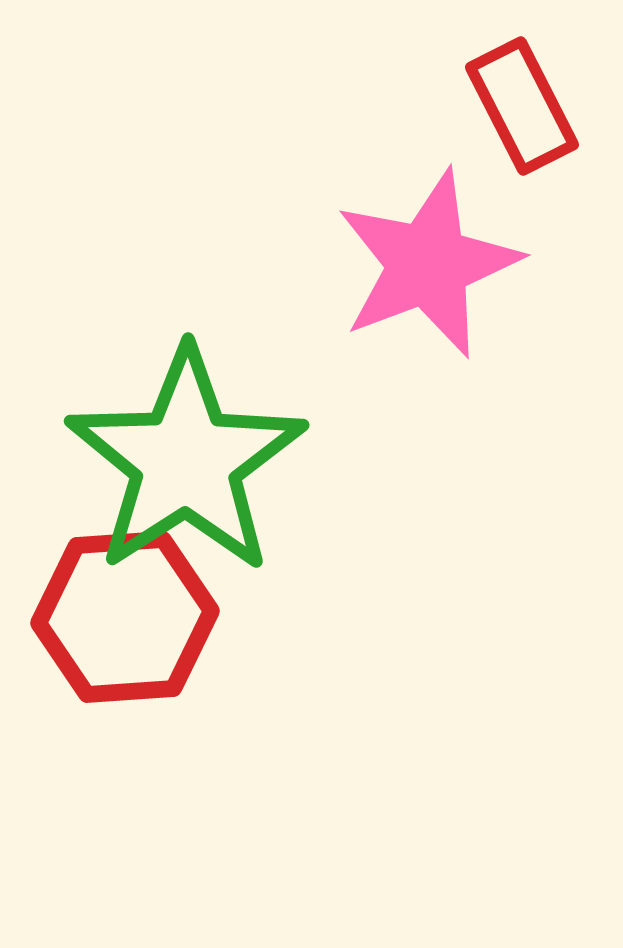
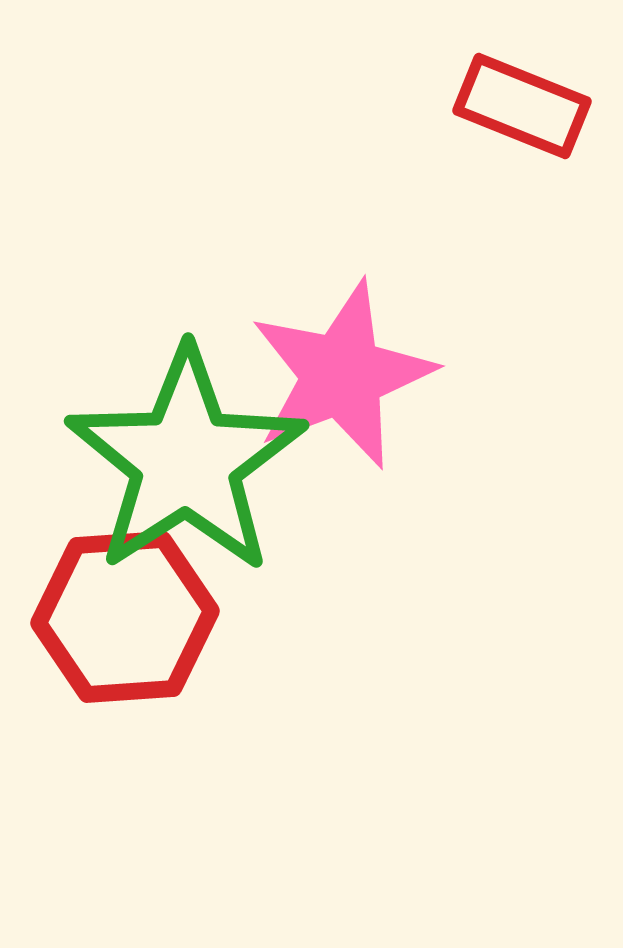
red rectangle: rotated 41 degrees counterclockwise
pink star: moved 86 px left, 111 px down
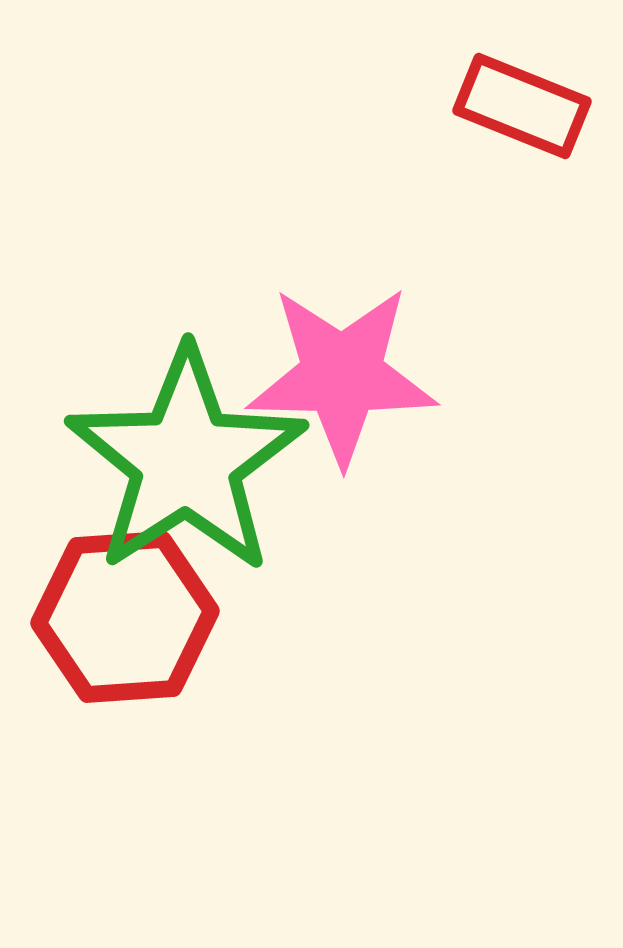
pink star: rotated 22 degrees clockwise
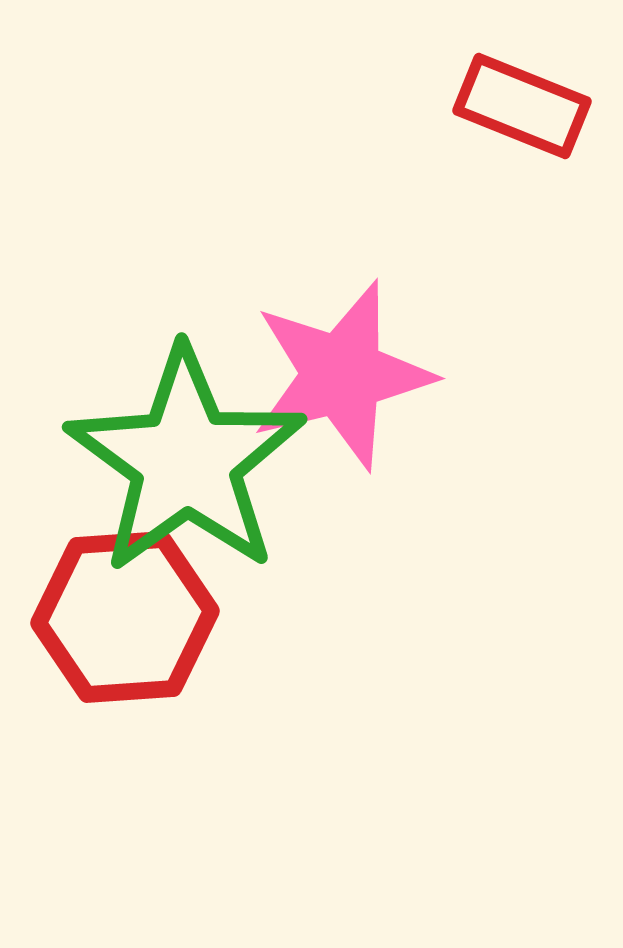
pink star: rotated 15 degrees counterclockwise
green star: rotated 3 degrees counterclockwise
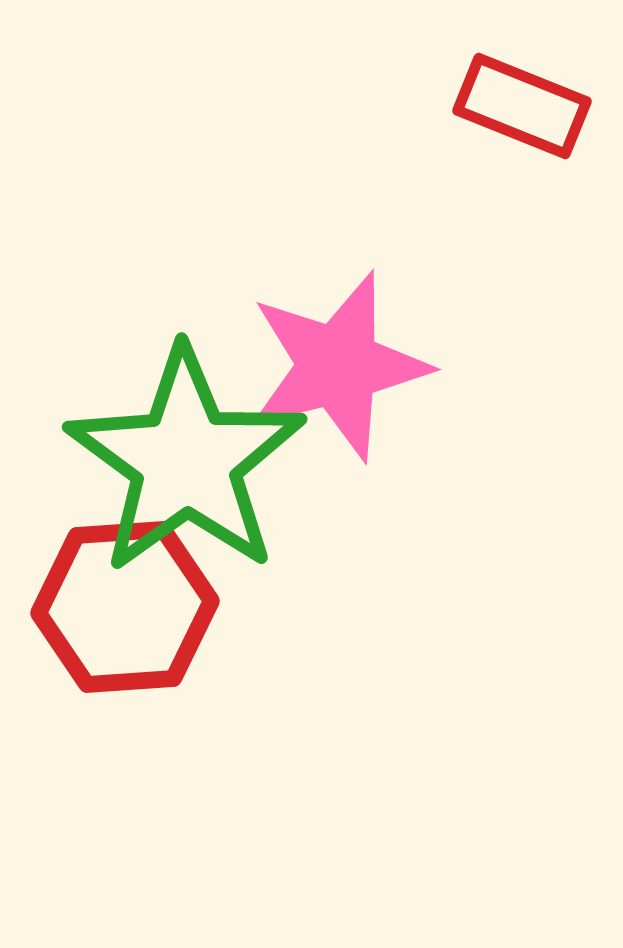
pink star: moved 4 px left, 9 px up
red hexagon: moved 10 px up
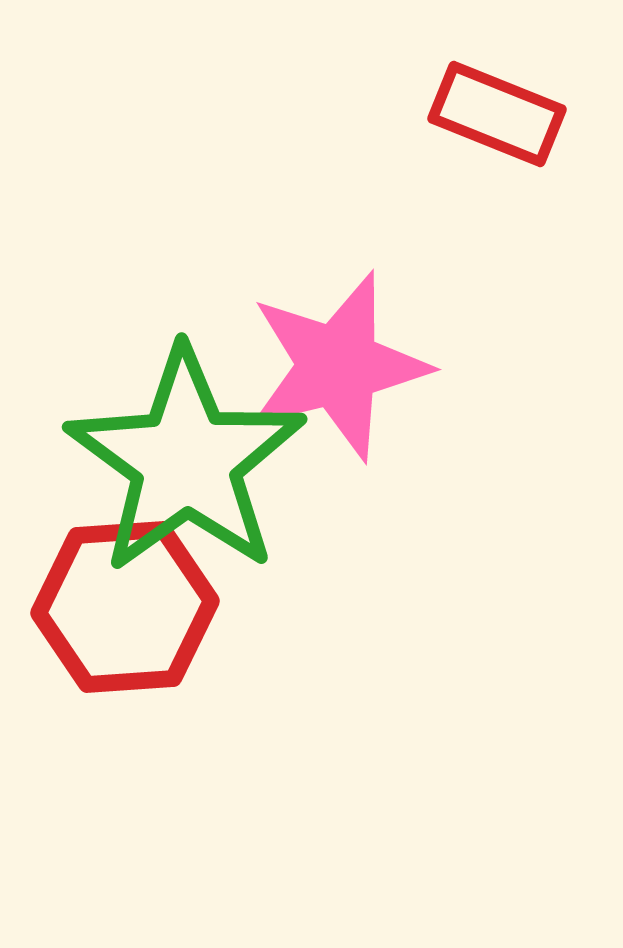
red rectangle: moved 25 px left, 8 px down
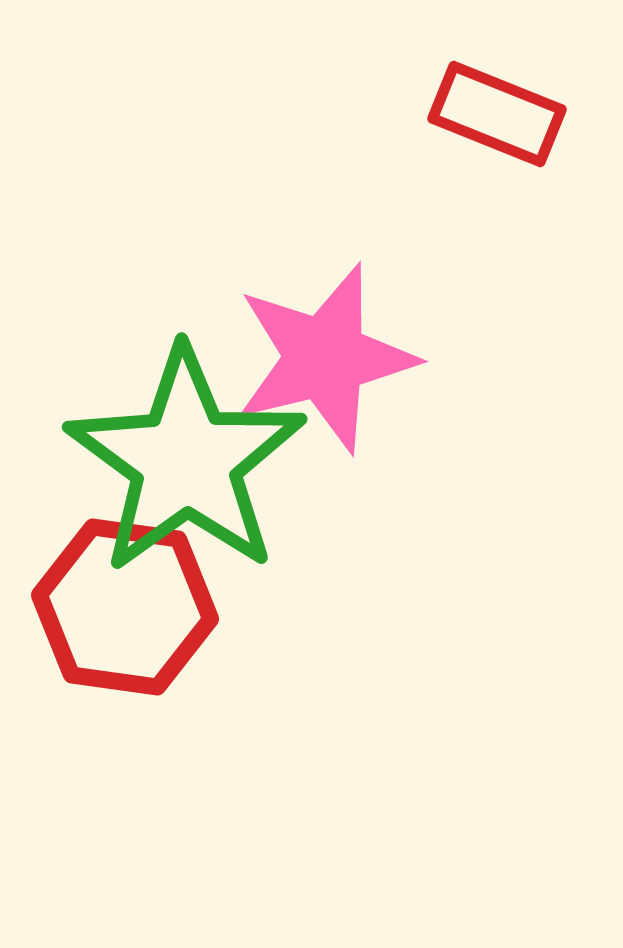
pink star: moved 13 px left, 8 px up
red hexagon: rotated 12 degrees clockwise
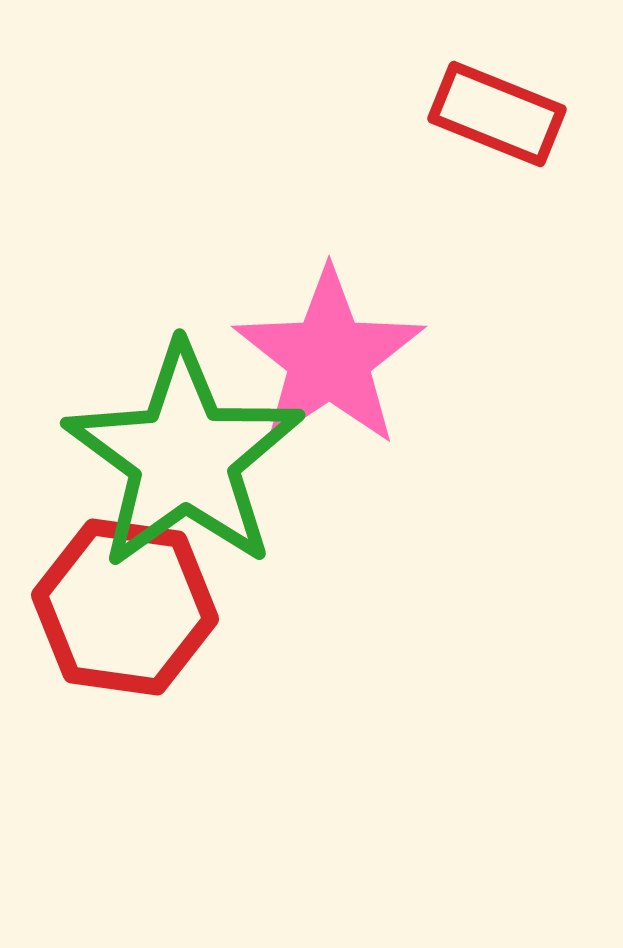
pink star: moved 4 px right; rotated 20 degrees counterclockwise
green star: moved 2 px left, 4 px up
